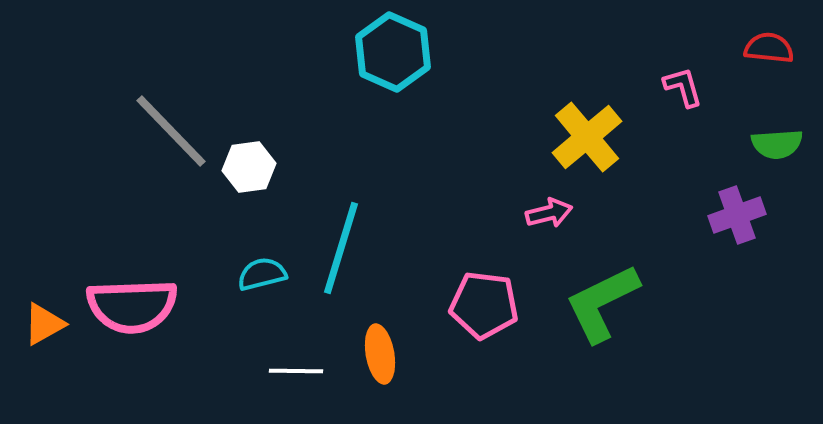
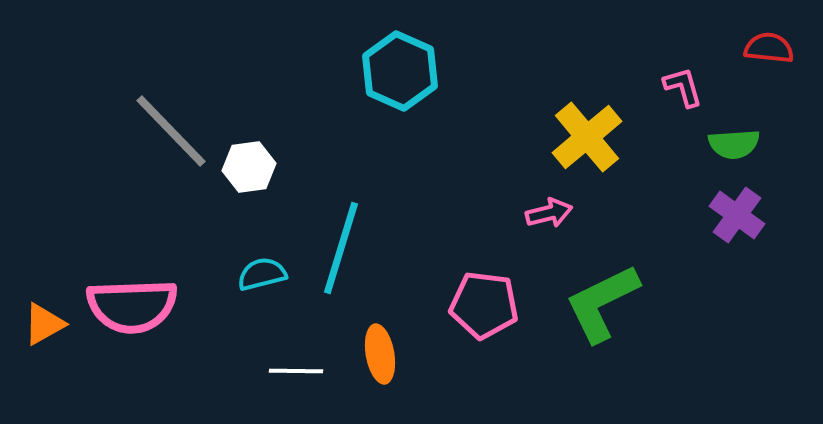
cyan hexagon: moved 7 px right, 19 px down
green semicircle: moved 43 px left
purple cross: rotated 34 degrees counterclockwise
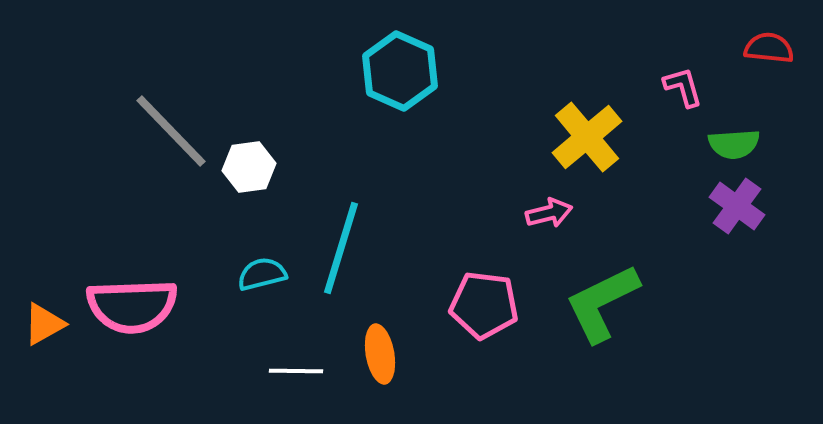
purple cross: moved 9 px up
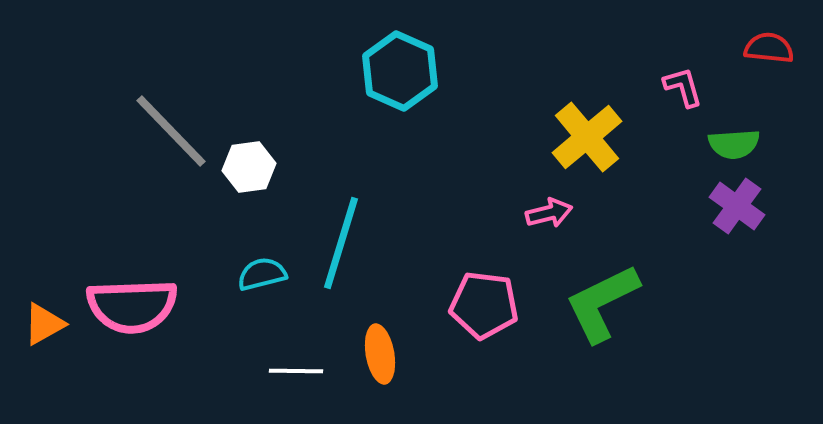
cyan line: moved 5 px up
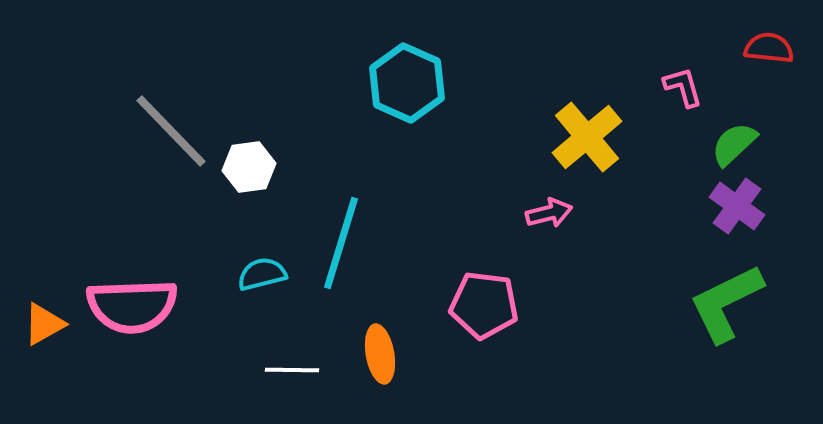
cyan hexagon: moved 7 px right, 12 px down
green semicircle: rotated 141 degrees clockwise
green L-shape: moved 124 px right
white line: moved 4 px left, 1 px up
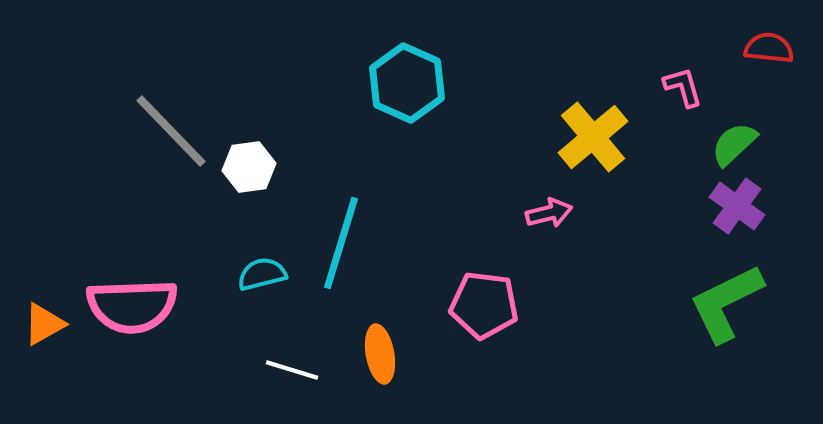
yellow cross: moved 6 px right
white line: rotated 16 degrees clockwise
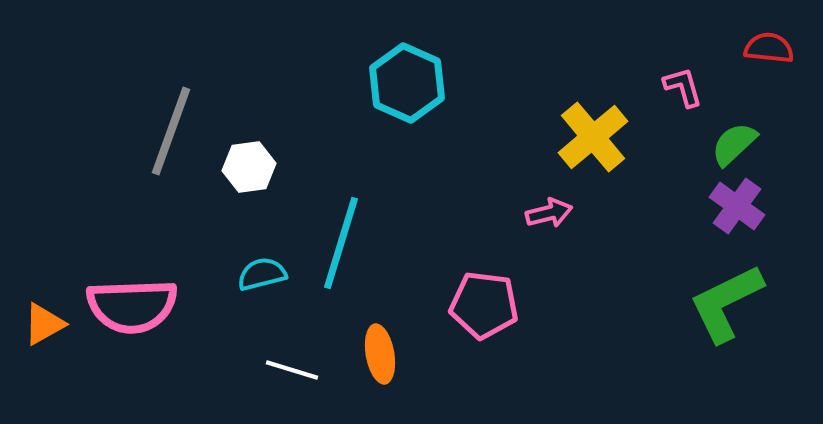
gray line: rotated 64 degrees clockwise
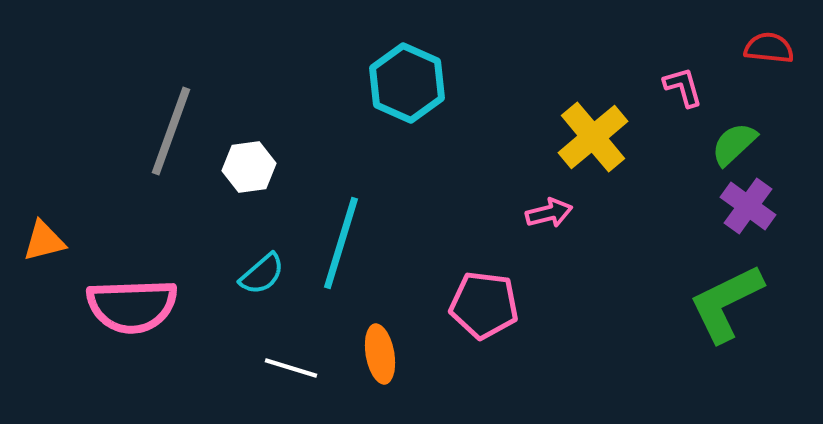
purple cross: moved 11 px right
cyan semicircle: rotated 153 degrees clockwise
orange triangle: moved 83 px up; rotated 15 degrees clockwise
white line: moved 1 px left, 2 px up
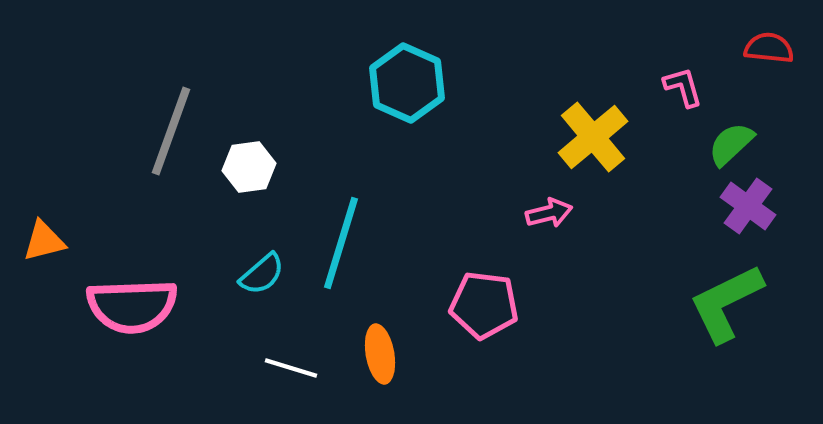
green semicircle: moved 3 px left
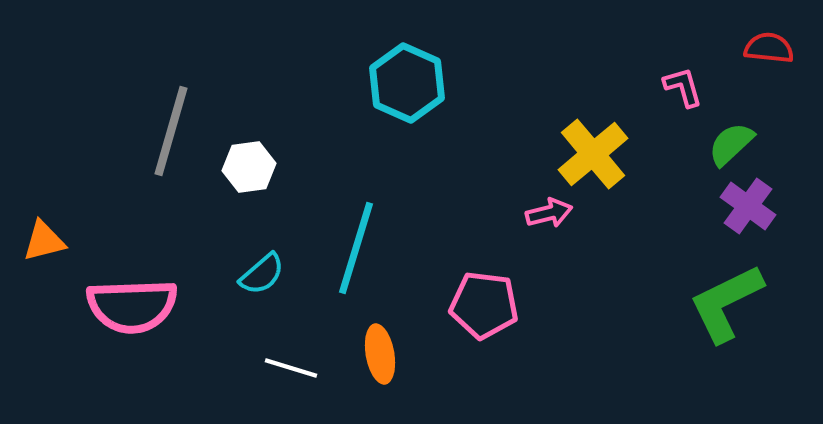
gray line: rotated 4 degrees counterclockwise
yellow cross: moved 17 px down
cyan line: moved 15 px right, 5 px down
